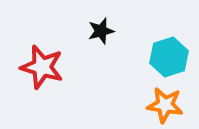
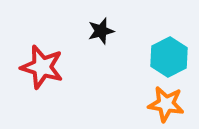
cyan hexagon: rotated 9 degrees counterclockwise
orange star: moved 1 px right, 1 px up
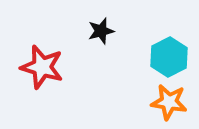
orange star: moved 3 px right, 2 px up
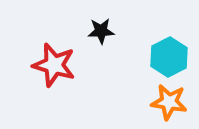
black star: rotated 12 degrees clockwise
red star: moved 12 px right, 2 px up
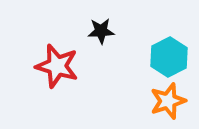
red star: moved 3 px right, 1 px down
orange star: moved 1 px left, 1 px up; rotated 27 degrees counterclockwise
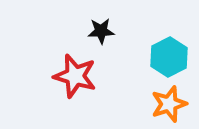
red star: moved 18 px right, 10 px down
orange star: moved 1 px right, 3 px down
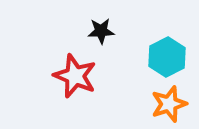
cyan hexagon: moved 2 px left
red star: rotated 6 degrees clockwise
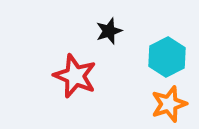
black star: moved 8 px right; rotated 16 degrees counterclockwise
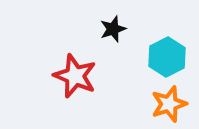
black star: moved 4 px right, 2 px up
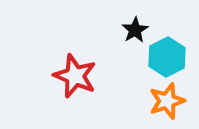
black star: moved 22 px right, 1 px down; rotated 12 degrees counterclockwise
orange star: moved 2 px left, 3 px up
